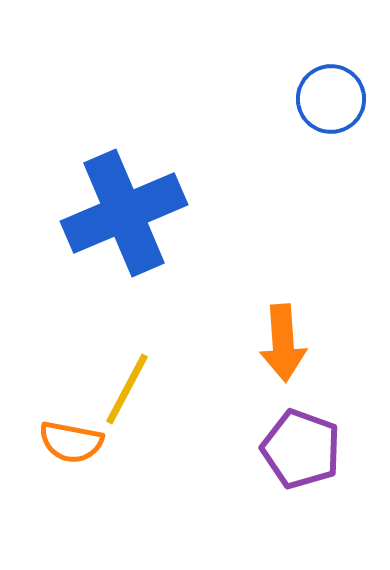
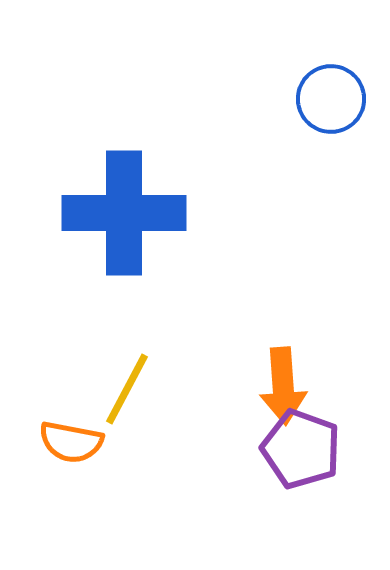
blue cross: rotated 23 degrees clockwise
orange arrow: moved 43 px down
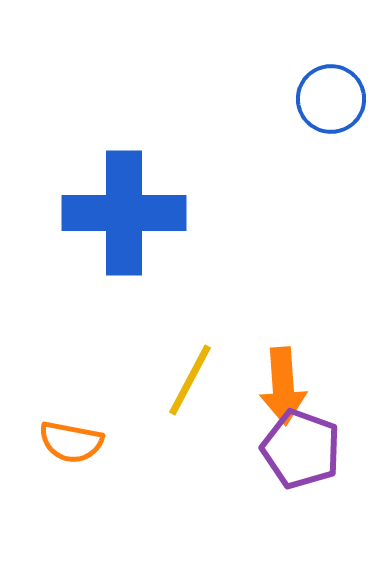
yellow line: moved 63 px right, 9 px up
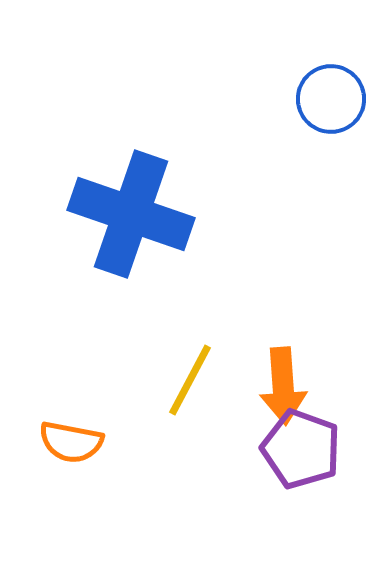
blue cross: moved 7 px right, 1 px down; rotated 19 degrees clockwise
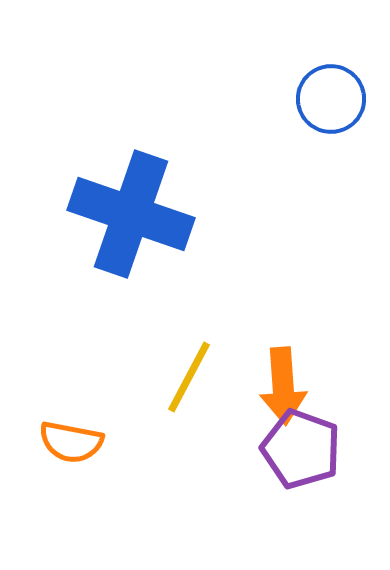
yellow line: moved 1 px left, 3 px up
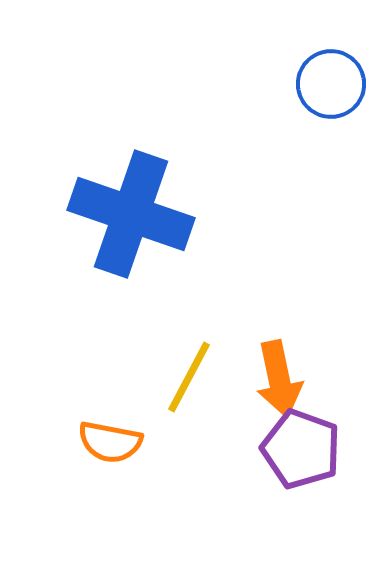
blue circle: moved 15 px up
orange arrow: moved 4 px left, 7 px up; rotated 8 degrees counterclockwise
orange semicircle: moved 39 px right
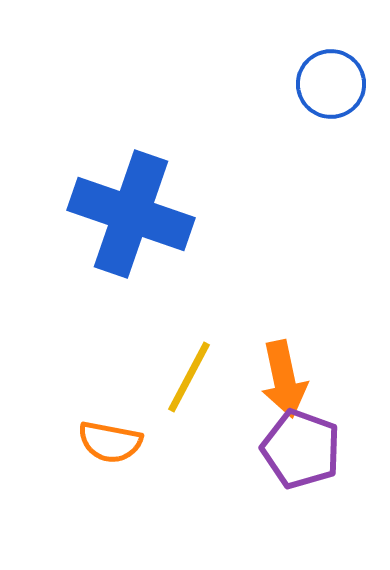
orange arrow: moved 5 px right
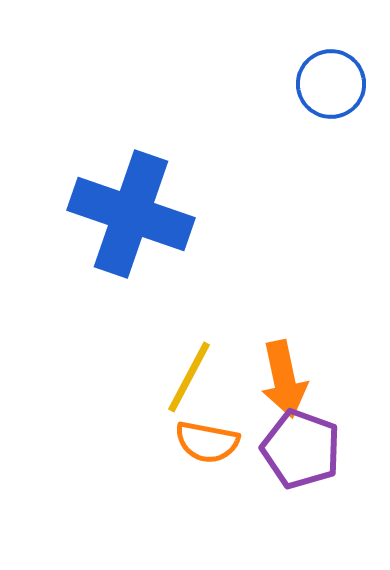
orange semicircle: moved 97 px right
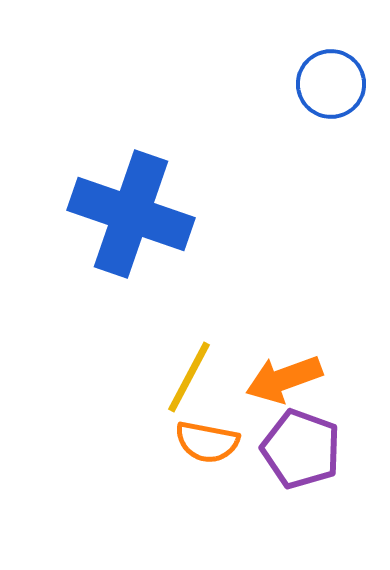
orange arrow: rotated 82 degrees clockwise
